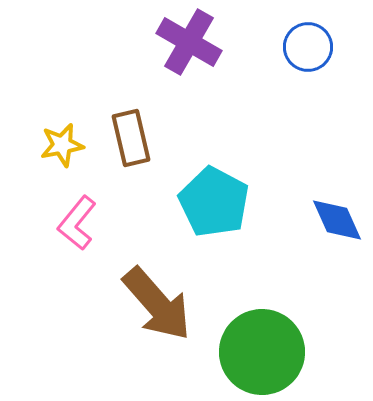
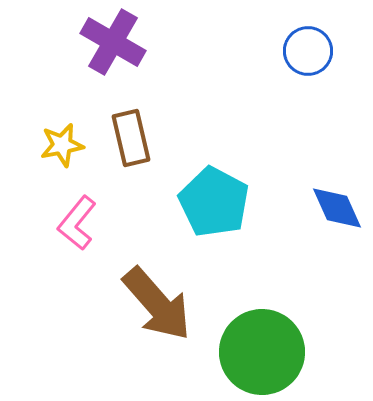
purple cross: moved 76 px left
blue circle: moved 4 px down
blue diamond: moved 12 px up
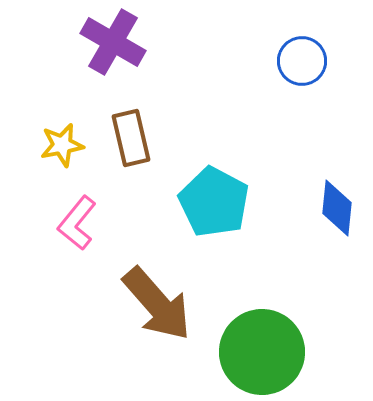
blue circle: moved 6 px left, 10 px down
blue diamond: rotated 30 degrees clockwise
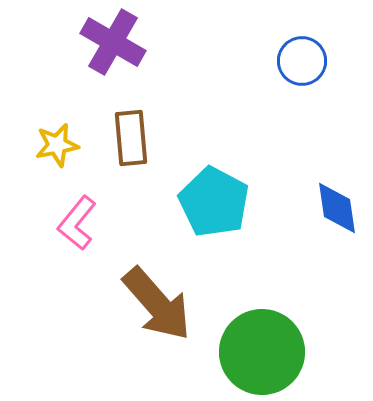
brown rectangle: rotated 8 degrees clockwise
yellow star: moved 5 px left
blue diamond: rotated 14 degrees counterclockwise
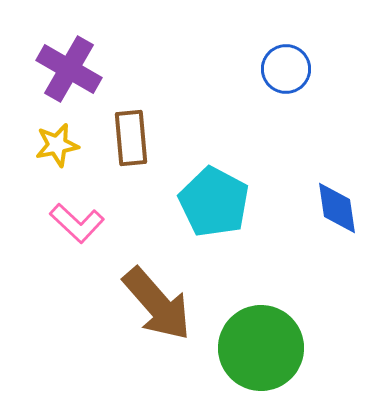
purple cross: moved 44 px left, 27 px down
blue circle: moved 16 px left, 8 px down
pink L-shape: rotated 86 degrees counterclockwise
green circle: moved 1 px left, 4 px up
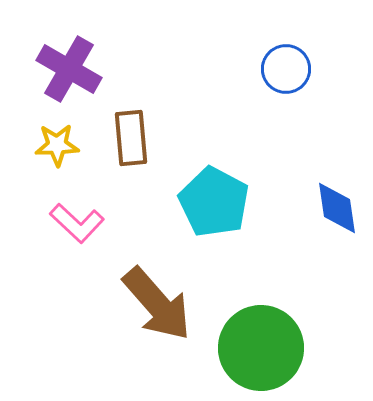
yellow star: rotated 9 degrees clockwise
